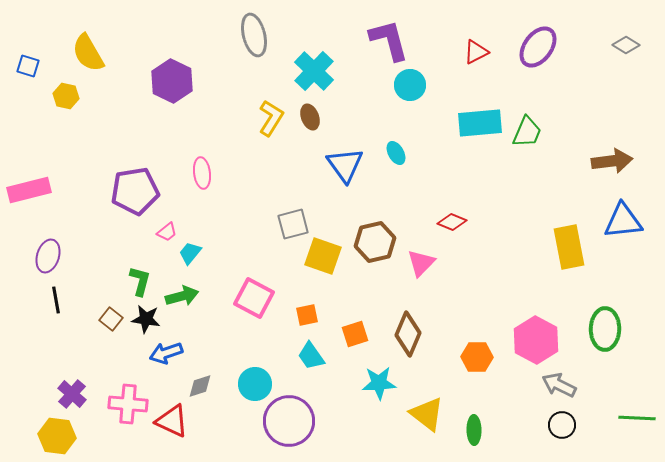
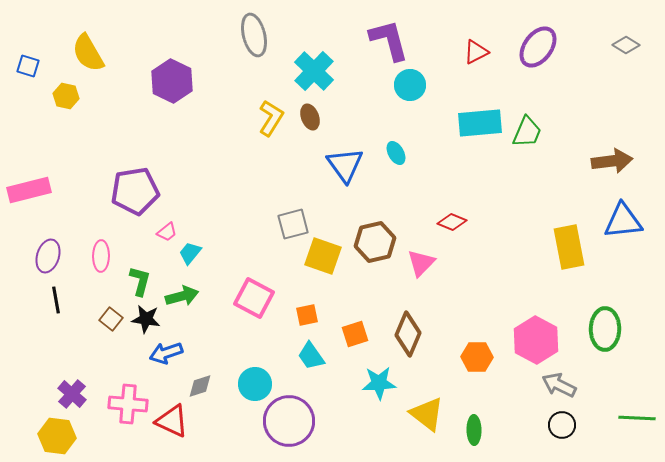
pink ellipse at (202, 173): moved 101 px left, 83 px down; rotated 8 degrees clockwise
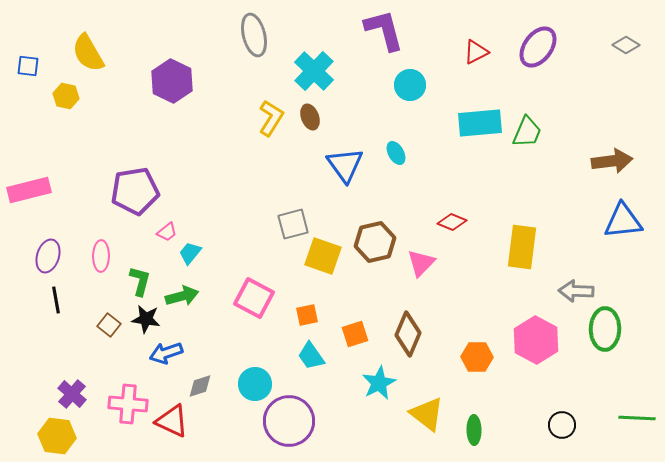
purple L-shape at (389, 40): moved 5 px left, 10 px up
blue square at (28, 66): rotated 10 degrees counterclockwise
yellow rectangle at (569, 247): moved 47 px left; rotated 18 degrees clockwise
brown square at (111, 319): moved 2 px left, 6 px down
cyan star at (379, 383): rotated 24 degrees counterclockwise
gray arrow at (559, 385): moved 17 px right, 94 px up; rotated 24 degrees counterclockwise
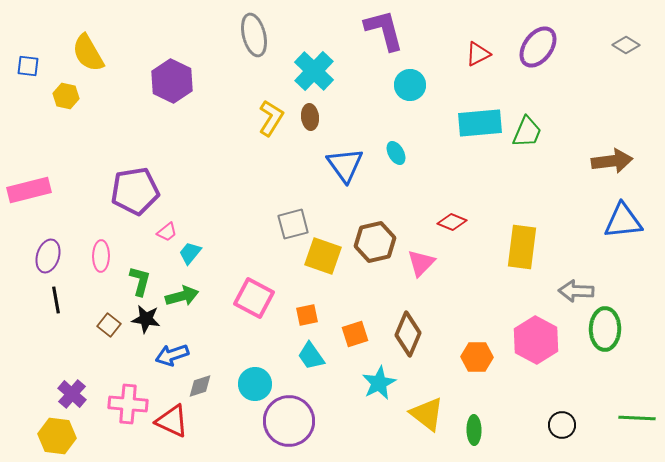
red triangle at (476, 52): moved 2 px right, 2 px down
brown ellipse at (310, 117): rotated 15 degrees clockwise
blue arrow at (166, 353): moved 6 px right, 2 px down
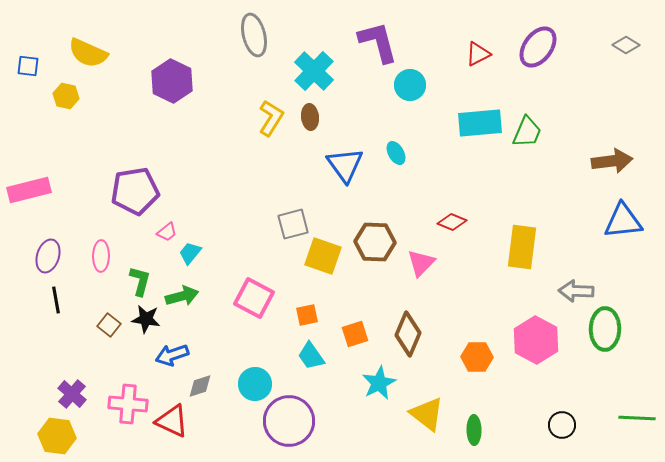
purple L-shape at (384, 30): moved 6 px left, 12 px down
yellow semicircle at (88, 53): rotated 36 degrees counterclockwise
brown hexagon at (375, 242): rotated 15 degrees clockwise
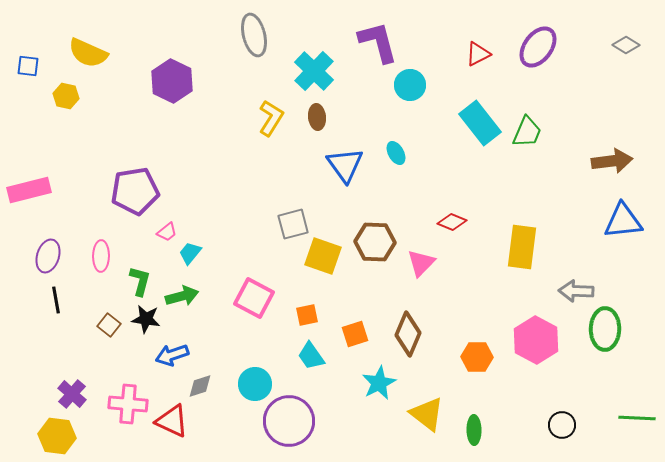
brown ellipse at (310, 117): moved 7 px right
cyan rectangle at (480, 123): rotated 57 degrees clockwise
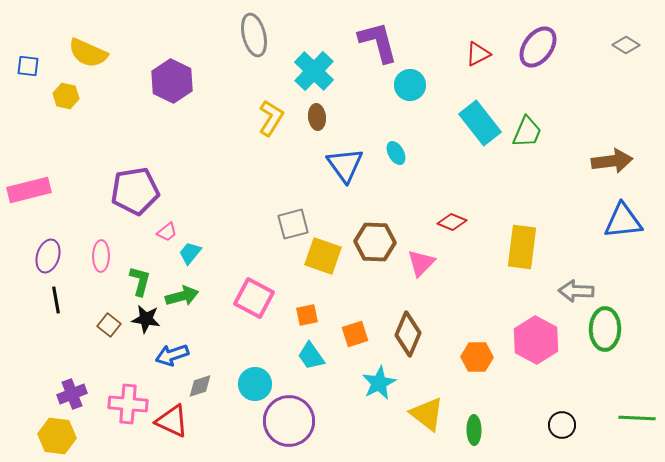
purple cross at (72, 394): rotated 28 degrees clockwise
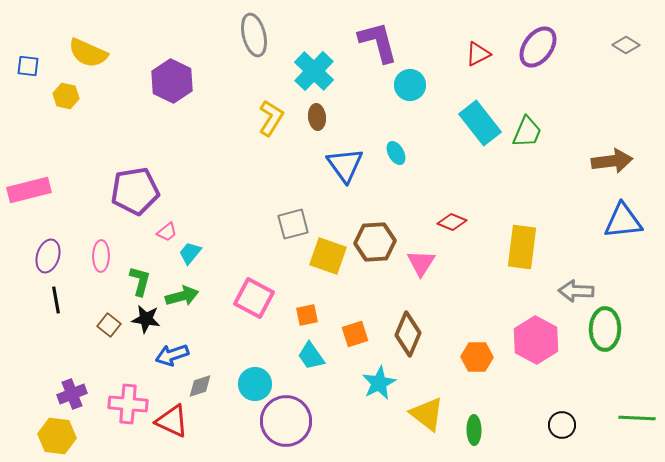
brown hexagon at (375, 242): rotated 6 degrees counterclockwise
yellow square at (323, 256): moved 5 px right
pink triangle at (421, 263): rotated 12 degrees counterclockwise
purple circle at (289, 421): moved 3 px left
